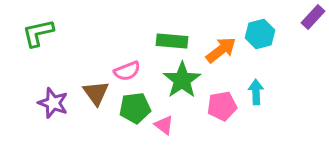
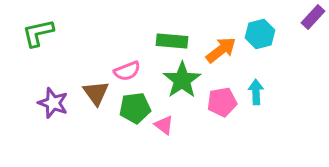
pink pentagon: moved 4 px up
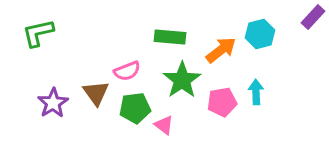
green rectangle: moved 2 px left, 4 px up
purple star: rotated 20 degrees clockwise
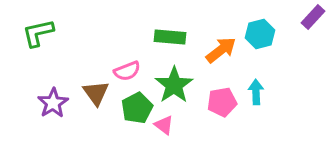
green star: moved 8 px left, 5 px down
green pentagon: moved 2 px right; rotated 20 degrees counterclockwise
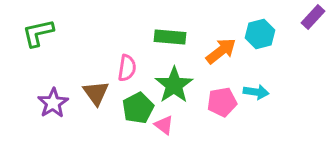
orange arrow: moved 1 px down
pink semicircle: moved 3 px up; rotated 60 degrees counterclockwise
cyan arrow: rotated 100 degrees clockwise
green pentagon: moved 1 px right
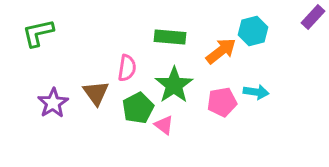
cyan hexagon: moved 7 px left, 3 px up
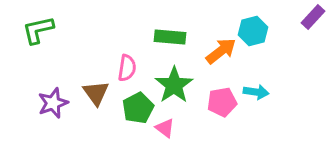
green L-shape: moved 3 px up
purple star: rotated 12 degrees clockwise
pink triangle: moved 1 px right, 3 px down
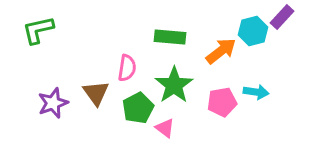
purple rectangle: moved 31 px left
